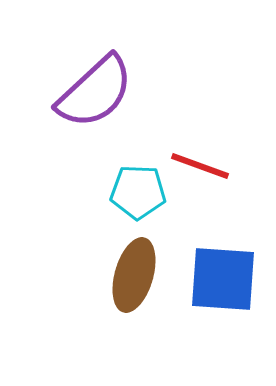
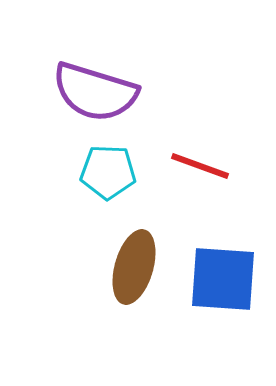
purple semicircle: rotated 60 degrees clockwise
cyan pentagon: moved 30 px left, 20 px up
brown ellipse: moved 8 px up
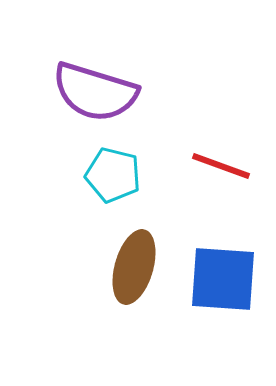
red line: moved 21 px right
cyan pentagon: moved 5 px right, 3 px down; rotated 12 degrees clockwise
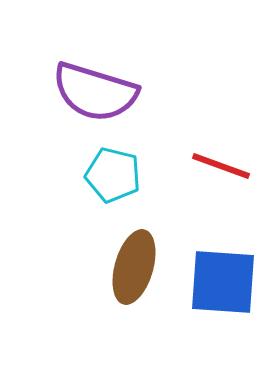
blue square: moved 3 px down
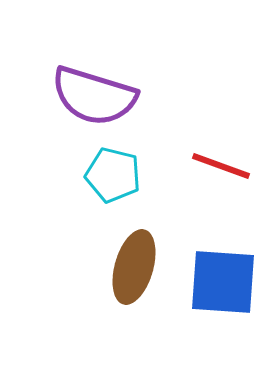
purple semicircle: moved 1 px left, 4 px down
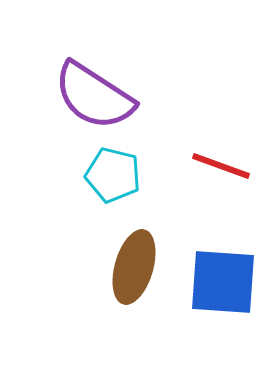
purple semicircle: rotated 16 degrees clockwise
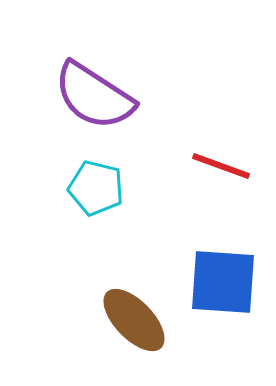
cyan pentagon: moved 17 px left, 13 px down
brown ellipse: moved 53 px down; rotated 60 degrees counterclockwise
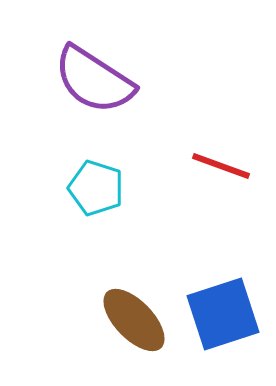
purple semicircle: moved 16 px up
cyan pentagon: rotated 4 degrees clockwise
blue square: moved 32 px down; rotated 22 degrees counterclockwise
